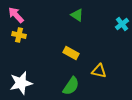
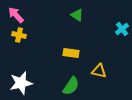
cyan cross: moved 5 px down
yellow rectangle: rotated 21 degrees counterclockwise
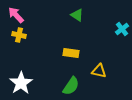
white star: rotated 20 degrees counterclockwise
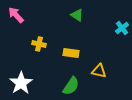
cyan cross: moved 1 px up
yellow cross: moved 20 px right, 9 px down
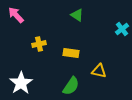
cyan cross: moved 1 px down
yellow cross: rotated 24 degrees counterclockwise
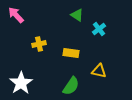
cyan cross: moved 23 px left
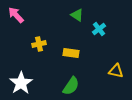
yellow triangle: moved 17 px right
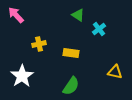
green triangle: moved 1 px right
yellow triangle: moved 1 px left, 1 px down
white star: moved 1 px right, 7 px up
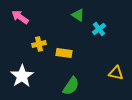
pink arrow: moved 4 px right, 2 px down; rotated 12 degrees counterclockwise
yellow rectangle: moved 7 px left
yellow triangle: moved 1 px right, 1 px down
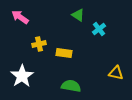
green semicircle: rotated 114 degrees counterclockwise
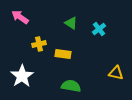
green triangle: moved 7 px left, 8 px down
yellow rectangle: moved 1 px left, 1 px down
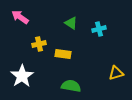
cyan cross: rotated 24 degrees clockwise
yellow triangle: rotated 28 degrees counterclockwise
